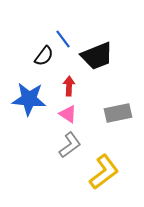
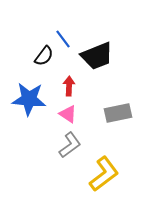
yellow L-shape: moved 2 px down
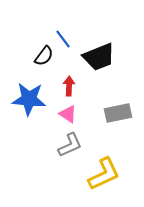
black trapezoid: moved 2 px right, 1 px down
gray L-shape: rotated 12 degrees clockwise
yellow L-shape: rotated 12 degrees clockwise
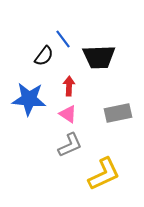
black trapezoid: rotated 20 degrees clockwise
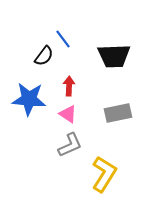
black trapezoid: moved 15 px right, 1 px up
yellow L-shape: rotated 33 degrees counterclockwise
